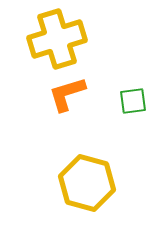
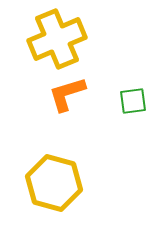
yellow cross: rotated 6 degrees counterclockwise
yellow hexagon: moved 33 px left
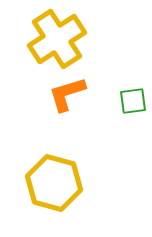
yellow cross: rotated 10 degrees counterclockwise
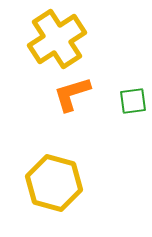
orange L-shape: moved 5 px right
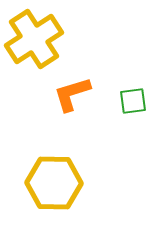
yellow cross: moved 23 px left
yellow hexagon: rotated 14 degrees counterclockwise
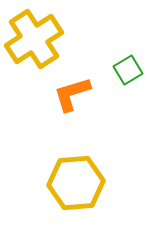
green square: moved 5 px left, 31 px up; rotated 24 degrees counterclockwise
yellow hexagon: moved 22 px right; rotated 6 degrees counterclockwise
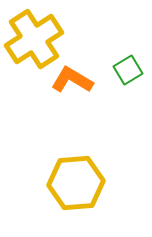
orange L-shape: moved 14 px up; rotated 48 degrees clockwise
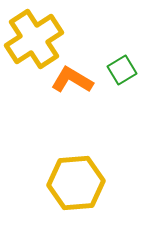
green square: moved 6 px left
